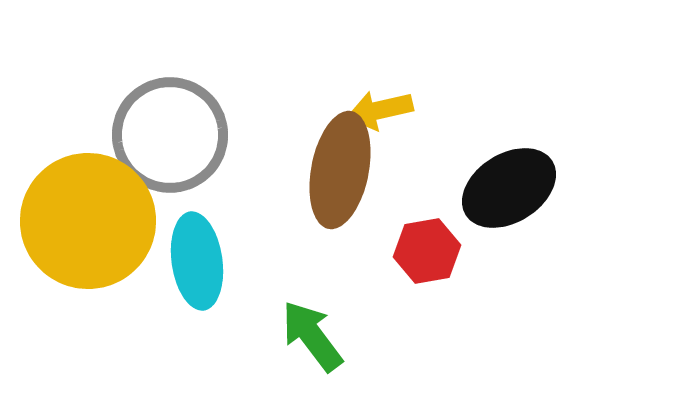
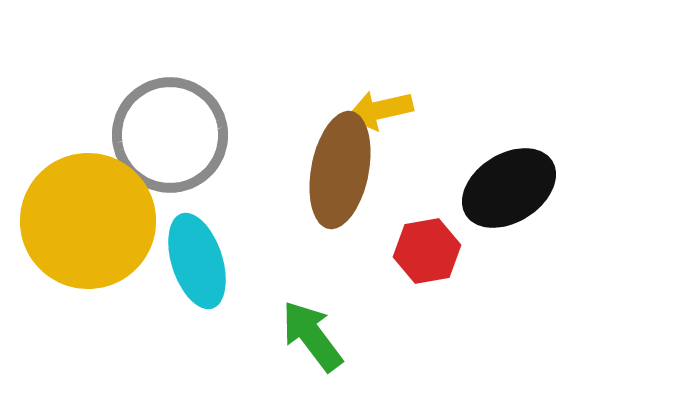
cyan ellipse: rotated 10 degrees counterclockwise
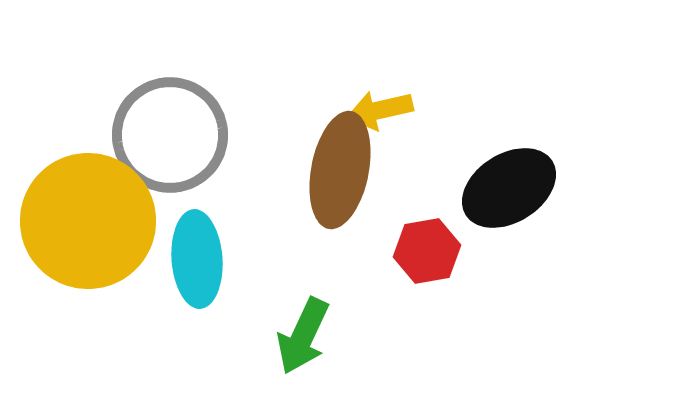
cyan ellipse: moved 2 px up; rotated 14 degrees clockwise
green arrow: moved 9 px left; rotated 118 degrees counterclockwise
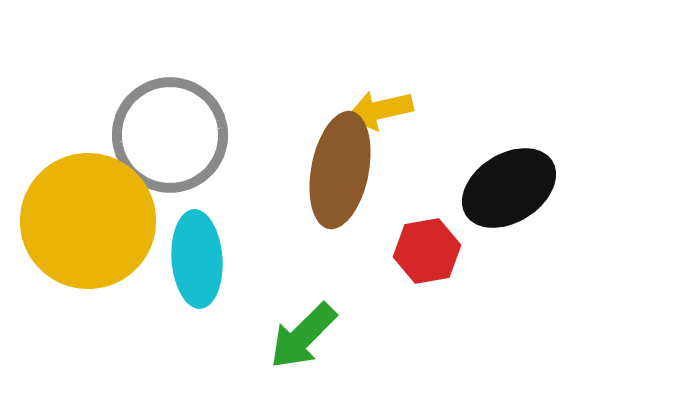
green arrow: rotated 20 degrees clockwise
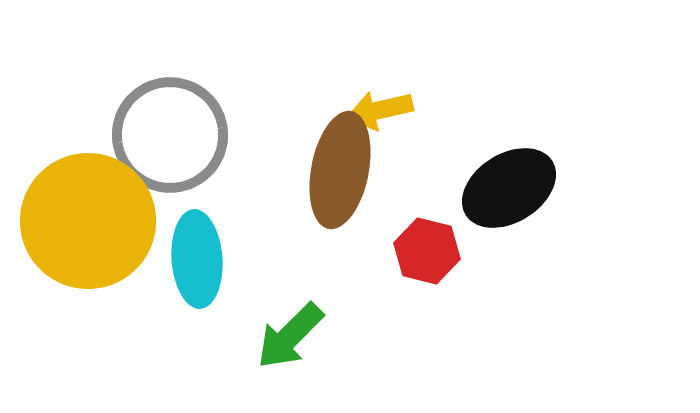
red hexagon: rotated 24 degrees clockwise
green arrow: moved 13 px left
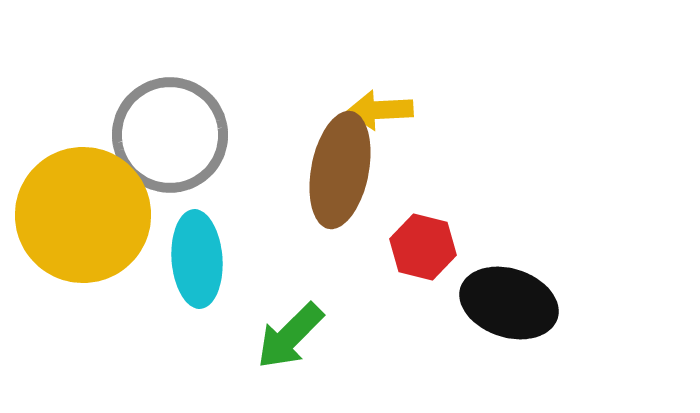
yellow arrow: rotated 10 degrees clockwise
black ellipse: moved 115 px down; rotated 50 degrees clockwise
yellow circle: moved 5 px left, 6 px up
red hexagon: moved 4 px left, 4 px up
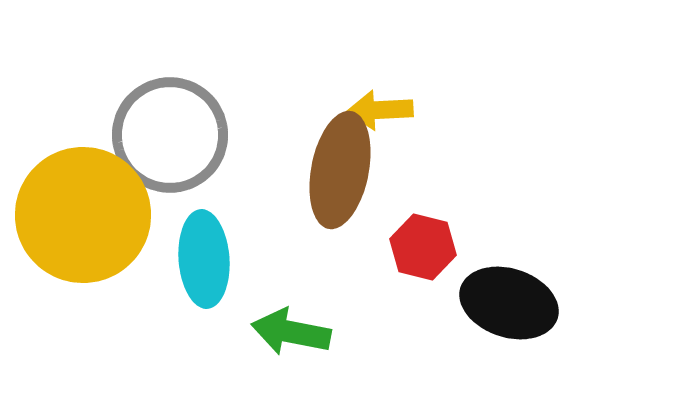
cyan ellipse: moved 7 px right
green arrow: moved 1 px right, 4 px up; rotated 56 degrees clockwise
